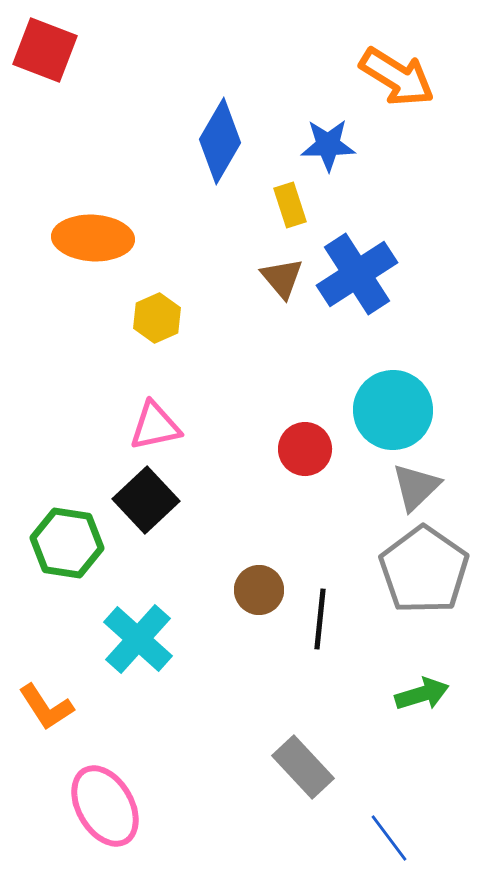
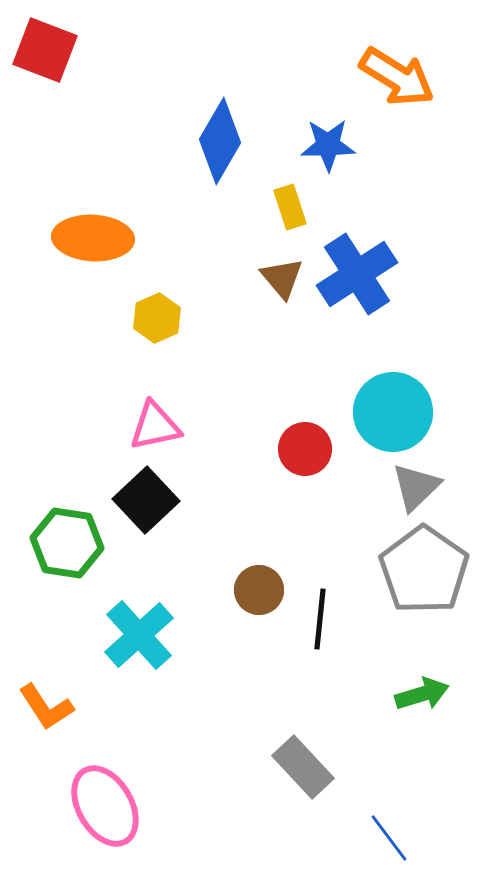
yellow rectangle: moved 2 px down
cyan circle: moved 2 px down
cyan cross: moved 1 px right, 4 px up; rotated 6 degrees clockwise
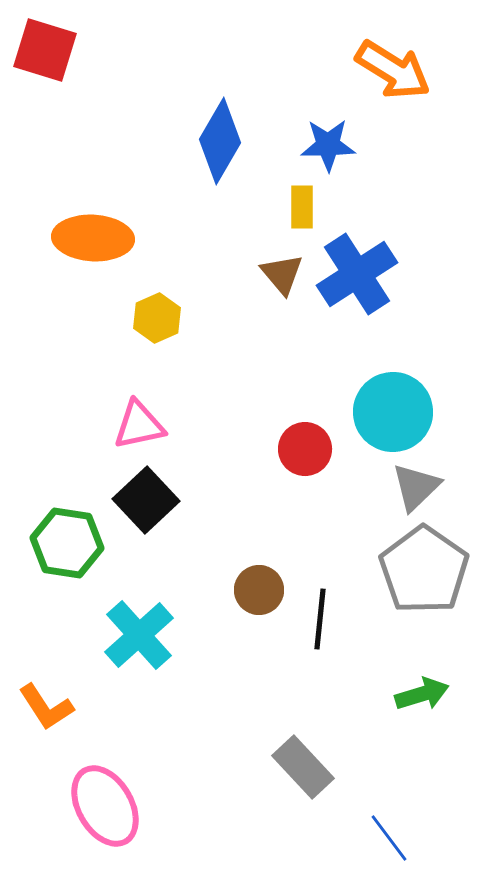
red square: rotated 4 degrees counterclockwise
orange arrow: moved 4 px left, 7 px up
yellow rectangle: moved 12 px right; rotated 18 degrees clockwise
brown triangle: moved 4 px up
pink triangle: moved 16 px left, 1 px up
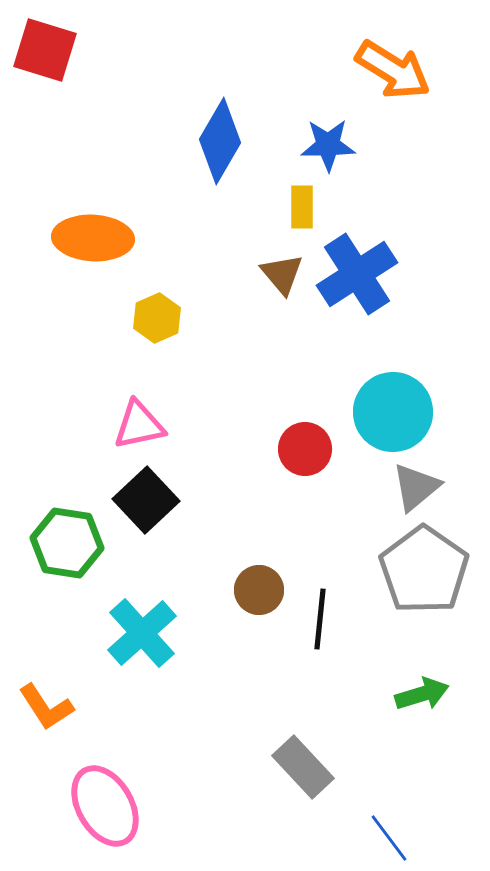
gray triangle: rotated 4 degrees clockwise
cyan cross: moved 3 px right, 2 px up
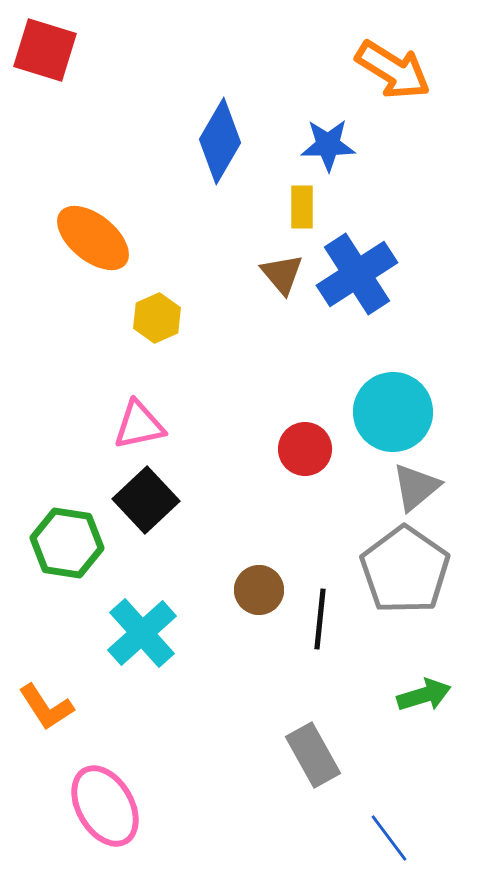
orange ellipse: rotated 36 degrees clockwise
gray pentagon: moved 19 px left
green arrow: moved 2 px right, 1 px down
gray rectangle: moved 10 px right, 12 px up; rotated 14 degrees clockwise
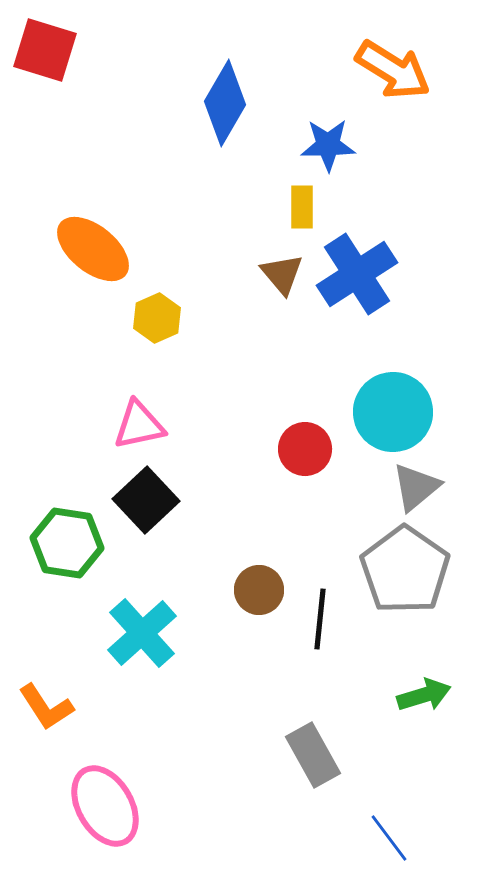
blue diamond: moved 5 px right, 38 px up
orange ellipse: moved 11 px down
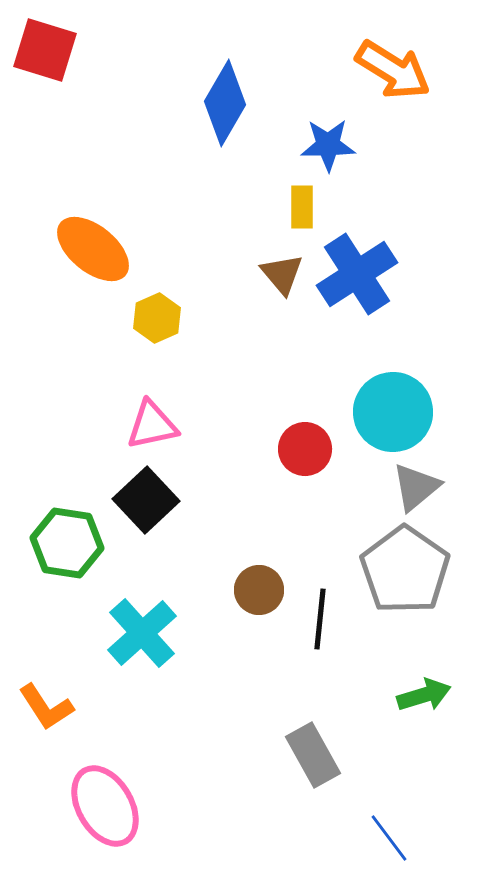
pink triangle: moved 13 px right
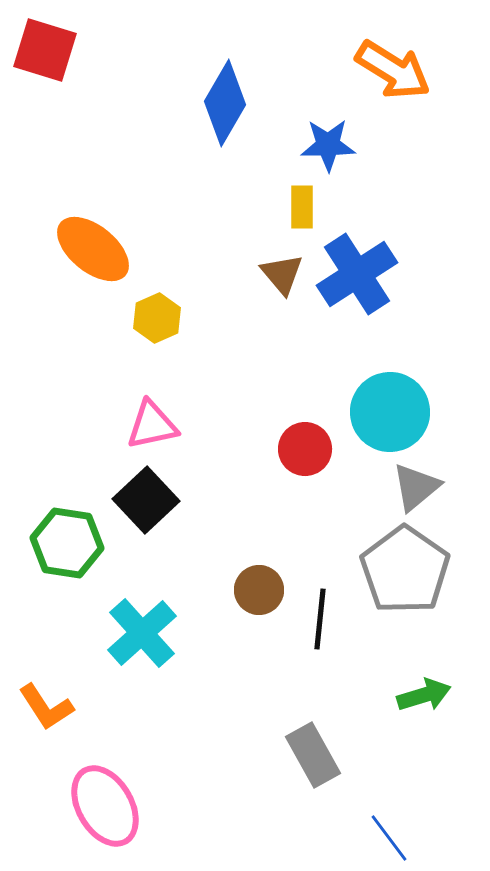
cyan circle: moved 3 px left
